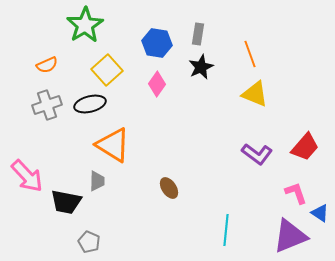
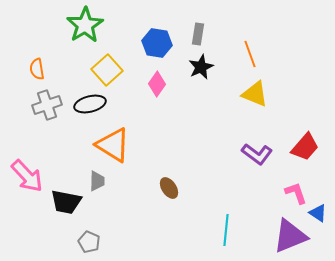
orange semicircle: moved 10 px left, 4 px down; rotated 105 degrees clockwise
blue triangle: moved 2 px left
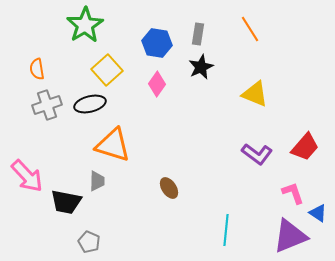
orange line: moved 25 px up; rotated 12 degrees counterclockwise
orange triangle: rotated 15 degrees counterclockwise
pink L-shape: moved 3 px left
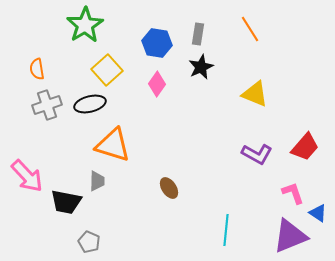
purple L-shape: rotated 8 degrees counterclockwise
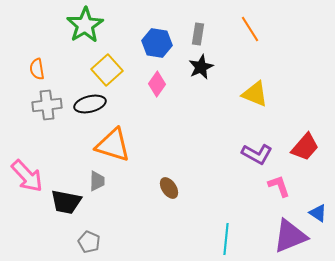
gray cross: rotated 12 degrees clockwise
pink L-shape: moved 14 px left, 7 px up
cyan line: moved 9 px down
